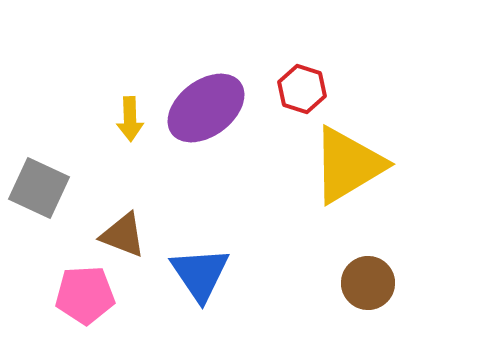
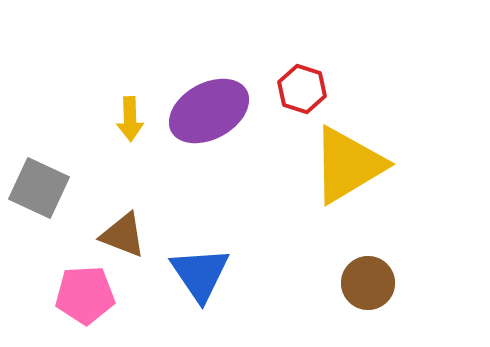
purple ellipse: moved 3 px right, 3 px down; rotated 8 degrees clockwise
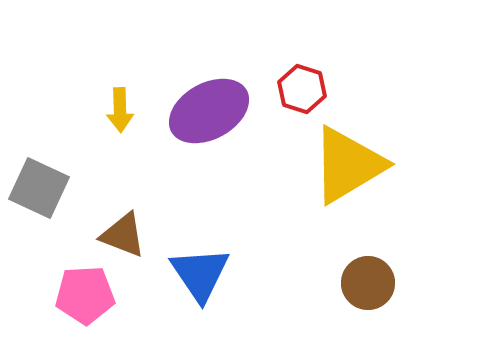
yellow arrow: moved 10 px left, 9 px up
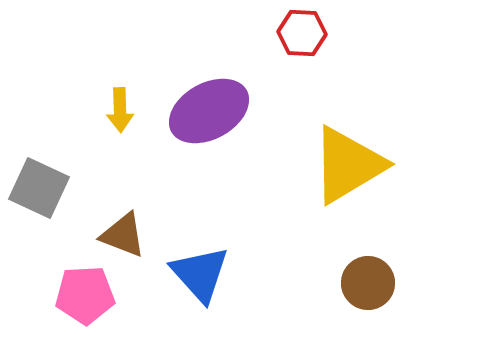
red hexagon: moved 56 px up; rotated 15 degrees counterclockwise
blue triangle: rotated 8 degrees counterclockwise
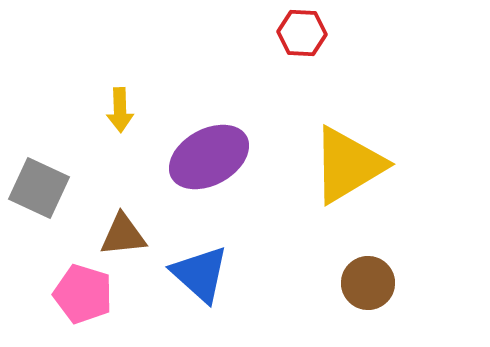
purple ellipse: moved 46 px down
brown triangle: rotated 27 degrees counterclockwise
blue triangle: rotated 6 degrees counterclockwise
pink pentagon: moved 2 px left, 1 px up; rotated 20 degrees clockwise
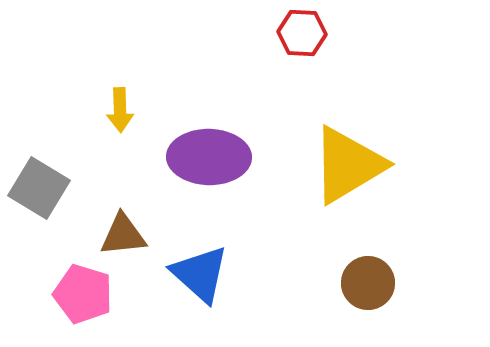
purple ellipse: rotated 30 degrees clockwise
gray square: rotated 6 degrees clockwise
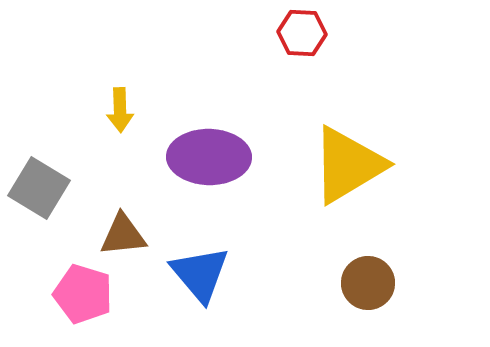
blue triangle: rotated 8 degrees clockwise
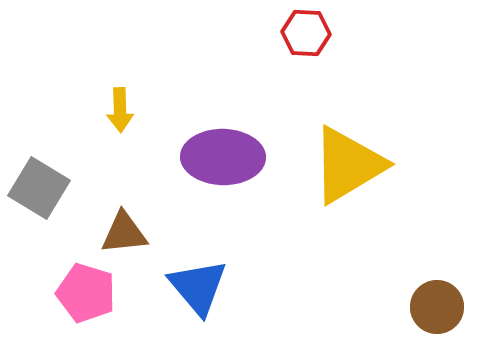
red hexagon: moved 4 px right
purple ellipse: moved 14 px right
brown triangle: moved 1 px right, 2 px up
blue triangle: moved 2 px left, 13 px down
brown circle: moved 69 px right, 24 px down
pink pentagon: moved 3 px right, 1 px up
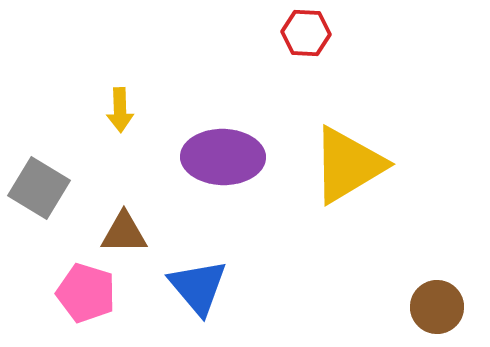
brown triangle: rotated 6 degrees clockwise
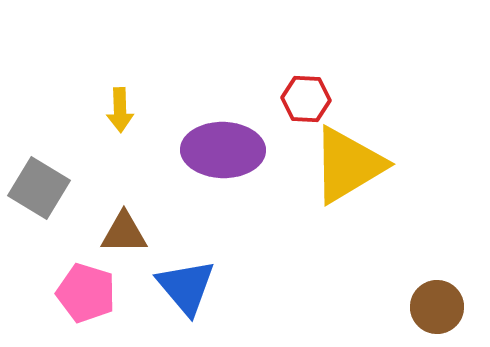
red hexagon: moved 66 px down
purple ellipse: moved 7 px up
blue triangle: moved 12 px left
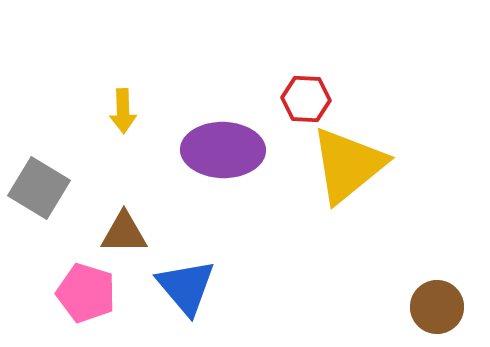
yellow arrow: moved 3 px right, 1 px down
yellow triangle: rotated 8 degrees counterclockwise
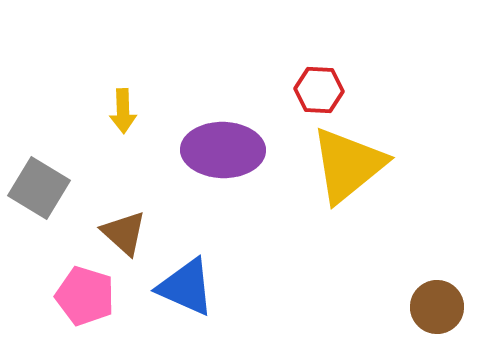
red hexagon: moved 13 px right, 9 px up
brown triangle: rotated 42 degrees clockwise
blue triangle: rotated 26 degrees counterclockwise
pink pentagon: moved 1 px left, 3 px down
